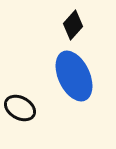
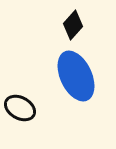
blue ellipse: moved 2 px right
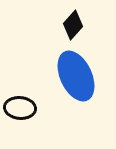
black ellipse: rotated 24 degrees counterclockwise
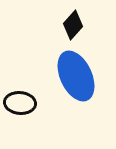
black ellipse: moved 5 px up
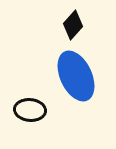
black ellipse: moved 10 px right, 7 px down
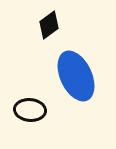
black diamond: moved 24 px left; rotated 12 degrees clockwise
